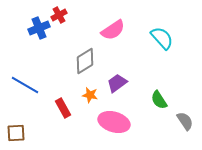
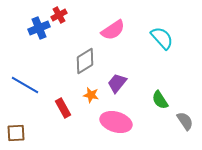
purple trapezoid: rotated 15 degrees counterclockwise
orange star: moved 1 px right
green semicircle: moved 1 px right
pink ellipse: moved 2 px right
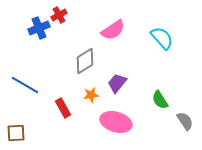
orange star: rotated 21 degrees counterclockwise
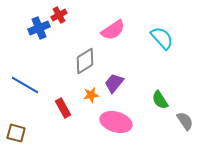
purple trapezoid: moved 3 px left
brown square: rotated 18 degrees clockwise
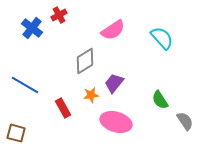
blue cross: moved 7 px left; rotated 30 degrees counterclockwise
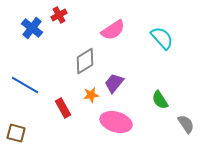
gray semicircle: moved 1 px right, 3 px down
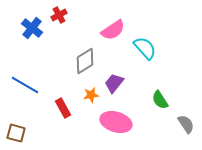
cyan semicircle: moved 17 px left, 10 px down
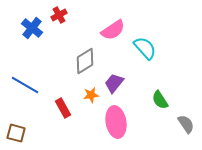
pink ellipse: rotated 64 degrees clockwise
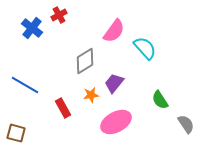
pink semicircle: moved 1 px right, 1 px down; rotated 20 degrees counterclockwise
pink ellipse: rotated 72 degrees clockwise
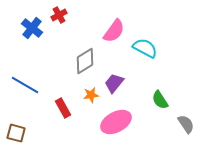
cyan semicircle: rotated 20 degrees counterclockwise
